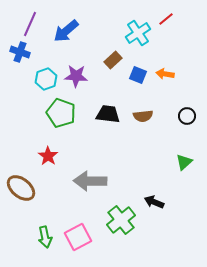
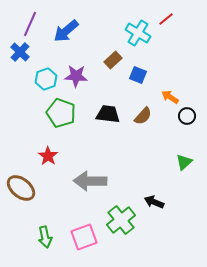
cyan cross: rotated 25 degrees counterclockwise
blue cross: rotated 24 degrees clockwise
orange arrow: moved 5 px right, 23 px down; rotated 24 degrees clockwise
brown semicircle: rotated 42 degrees counterclockwise
pink square: moved 6 px right; rotated 8 degrees clockwise
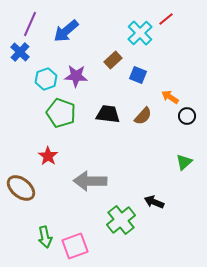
cyan cross: moved 2 px right; rotated 15 degrees clockwise
pink square: moved 9 px left, 9 px down
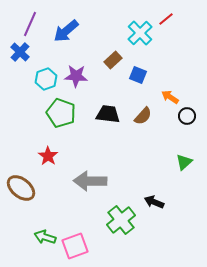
green arrow: rotated 120 degrees clockwise
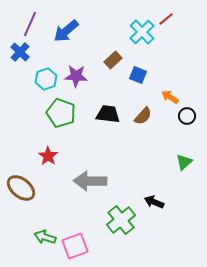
cyan cross: moved 2 px right, 1 px up
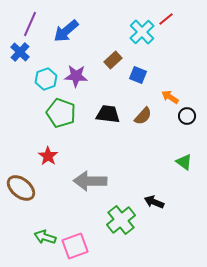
green triangle: rotated 42 degrees counterclockwise
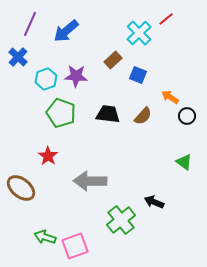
cyan cross: moved 3 px left, 1 px down
blue cross: moved 2 px left, 5 px down
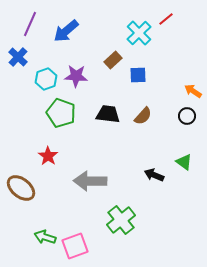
blue square: rotated 24 degrees counterclockwise
orange arrow: moved 23 px right, 6 px up
black arrow: moved 27 px up
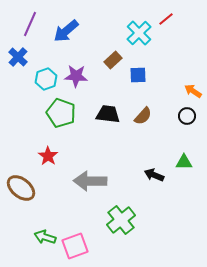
green triangle: rotated 36 degrees counterclockwise
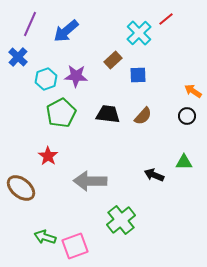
green pentagon: rotated 24 degrees clockwise
